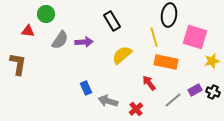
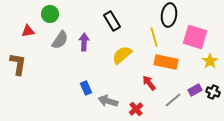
green circle: moved 4 px right
red triangle: rotated 16 degrees counterclockwise
purple arrow: rotated 84 degrees counterclockwise
yellow star: moved 2 px left; rotated 21 degrees counterclockwise
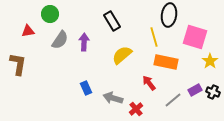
gray arrow: moved 5 px right, 3 px up
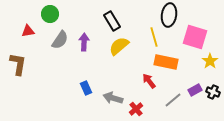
yellow semicircle: moved 3 px left, 9 px up
red arrow: moved 2 px up
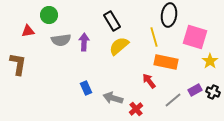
green circle: moved 1 px left, 1 px down
gray semicircle: moved 1 px right; rotated 48 degrees clockwise
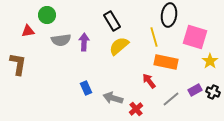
green circle: moved 2 px left
gray line: moved 2 px left, 1 px up
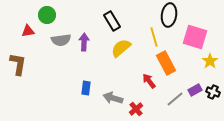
yellow semicircle: moved 2 px right, 2 px down
orange rectangle: moved 1 px down; rotated 50 degrees clockwise
blue rectangle: rotated 32 degrees clockwise
gray line: moved 4 px right
